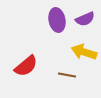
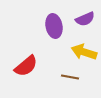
purple ellipse: moved 3 px left, 6 px down
brown line: moved 3 px right, 2 px down
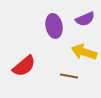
red semicircle: moved 2 px left
brown line: moved 1 px left, 1 px up
